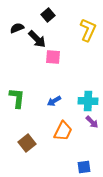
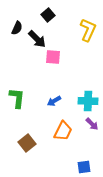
black semicircle: rotated 136 degrees clockwise
purple arrow: moved 2 px down
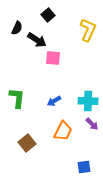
black arrow: moved 1 px down; rotated 12 degrees counterclockwise
pink square: moved 1 px down
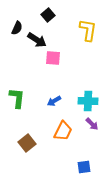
yellow L-shape: rotated 15 degrees counterclockwise
